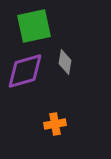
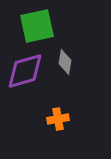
green square: moved 3 px right
orange cross: moved 3 px right, 5 px up
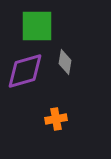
green square: rotated 12 degrees clockwise
orange cross: moved 2 px left
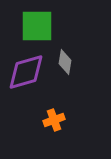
purple diamond: moved 1 px right, 1 px down
orange cross: moved 2 px left, 1 px down; rotated 10 degrees counterclockwise
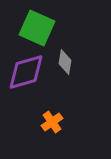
green square: moved 2 px down; rotated 24 degrees clockwise
orange cross: moved 2 px left, 2 px down; rotated 15 degrees counterclockwise
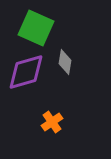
green square: moved 1 px left
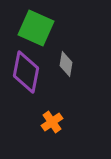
gray diamond: moved 1 px right, 2 px down
purple diamond: rotated 63 degrees counterclockwise
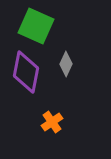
green square: moved 2 px up
gray diamond: rotated 15 degrees clockwise
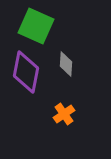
gray diamond: rotated 20 degrees counterclockwise
orange cross: moved 12 px right, 8 px up
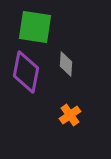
green square: moved 1 px left, 1 px down; rotated 15 degrees counterclockwise
orange cross: moved 6 px right, 1 px down
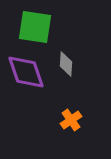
purple diamond: rotated 30 degrees counterclockwise
orange cross: moved 1 px right, 5 px down
